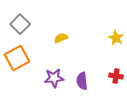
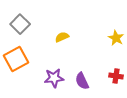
yellow semicircle: moved 1 px right, 1 px up
orange square: moved 1 px left, 1 px down
purple semicircle: rotated 18 degrees counterclockwise
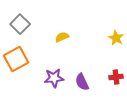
red cross: moved 1 px down; rotated 16 degrees counterclockwise
purple semicircle: moved 1 px down
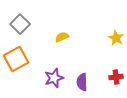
purple star: rotated 12 degrees counterclockwise
purple semicircle: rotated 24 degrees clockwise
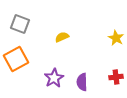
gray square: rotated 24 degrees counterclockwise
purple star: rotated 12 degrees counterclockwise
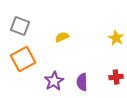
gray square: moved 2 px down
orange square: moved 7 px right
purple star: moved 3 px down
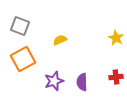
yellow semicircle: moved 2 px left, 3 px down
purple star: rotated 12 degrees clockwise
